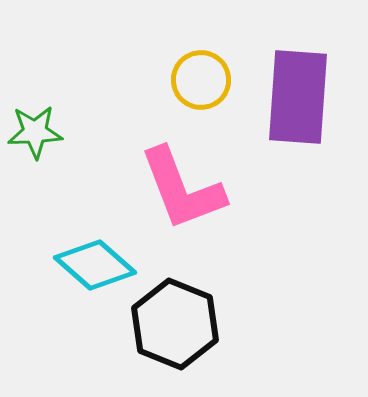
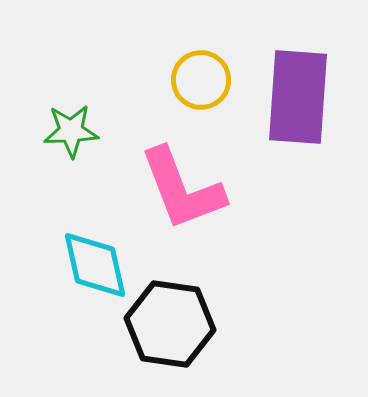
green star: moved 36 px right, 1 px up
cyan diamond: rotated 36 degrees clockwise
black hexagon: moved 5 px left; rotated 14 degrees counterclockwise
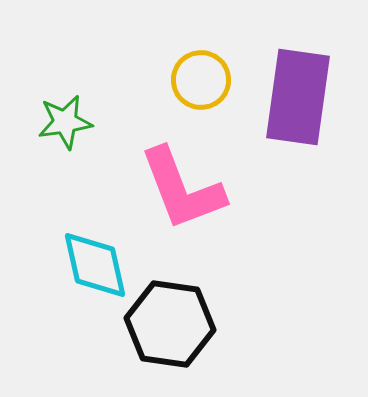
purple rectangle: rotated 4 degrees clockwise
green star: moved 6 px left, 9 px up; rotated 6 degrees counterclockwise
